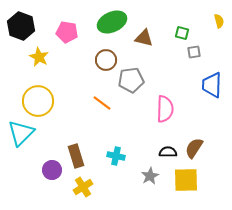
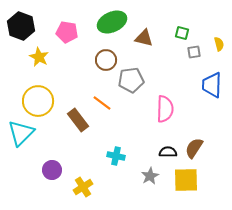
yellow semicircle: moved 23 px down
brown rectangle: moved 2 px right, 36 px up; rotated 20 degrees counterclockwise
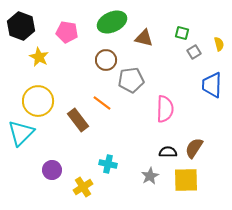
gray square: rotated 24 degrees counterclockwise
cyan cross: moved 8 px left, 8 px down
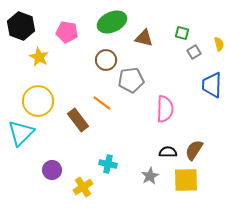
brown semicircle: moved 2 px down
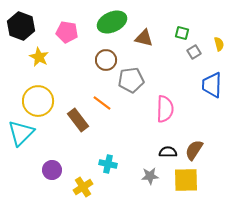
gray star: rotated 24 degrees clockwise
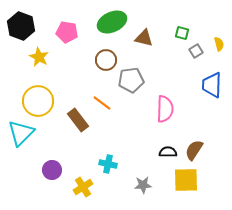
gray square: moved 2 px right, 1 px up
gray star: moved 7 px left, 9 px down
